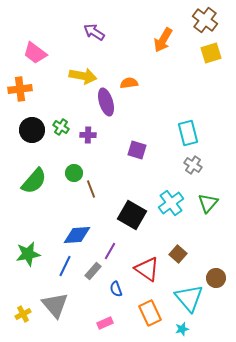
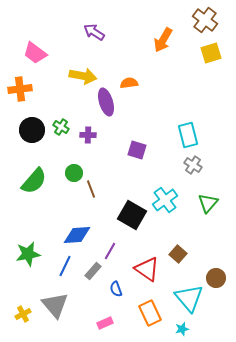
cyan rectangle: moved 2 px down
cyan cross: moved 6 px left, 3 px up
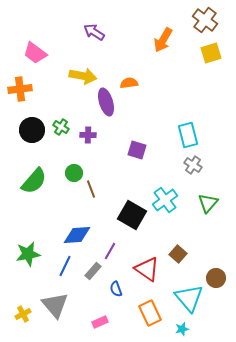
pink rectangle: moved 5 px left, 1 px up
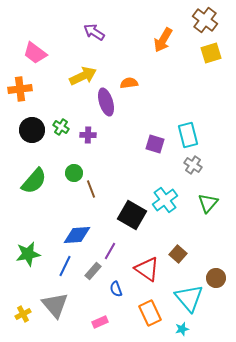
yellow arrow: rotated 36 degrees counterclockwise
purple square: moved 18 px right, 6 px up
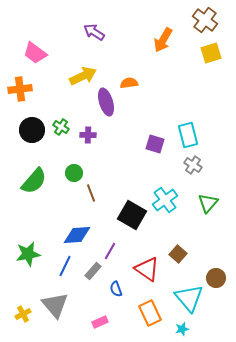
brown line: moved 4 px down
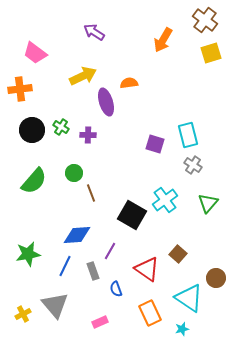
gray rectangle: rotated 60 degrees counterclockwise
cyan triangle: rotated 16 degrees counterclockwise
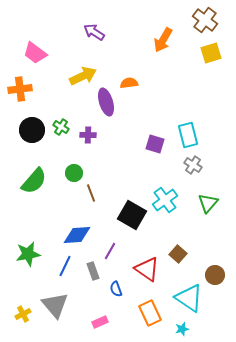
brown circle: moved 1 px left, 3 px up
